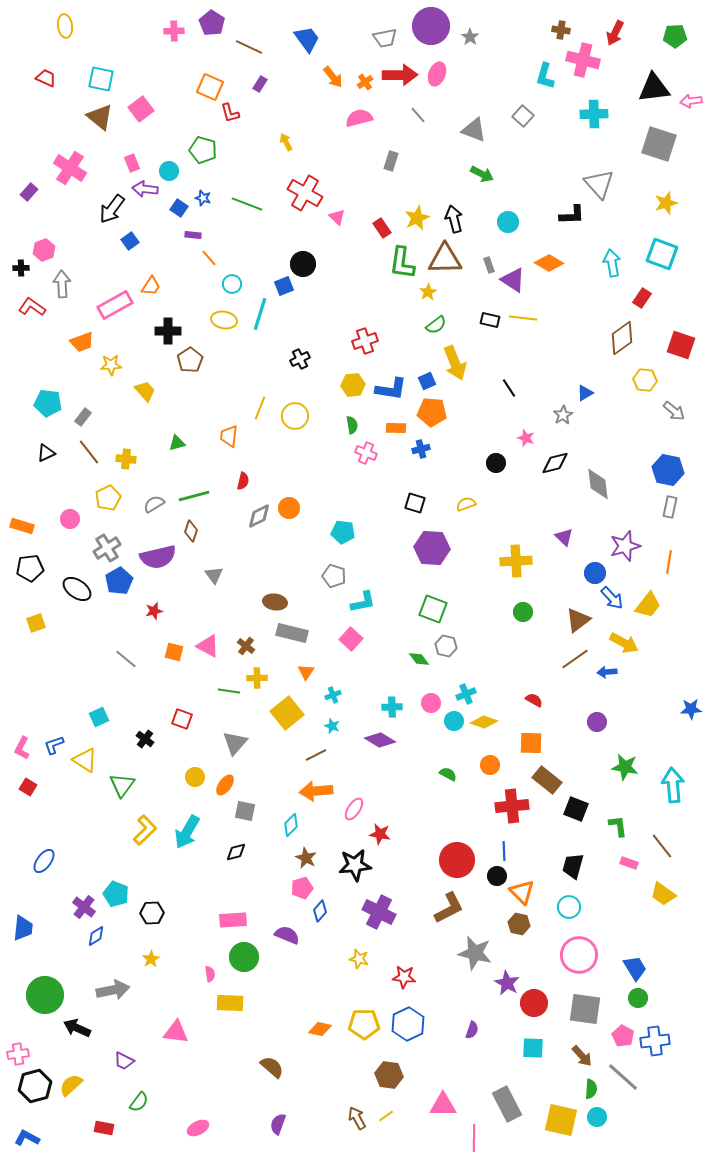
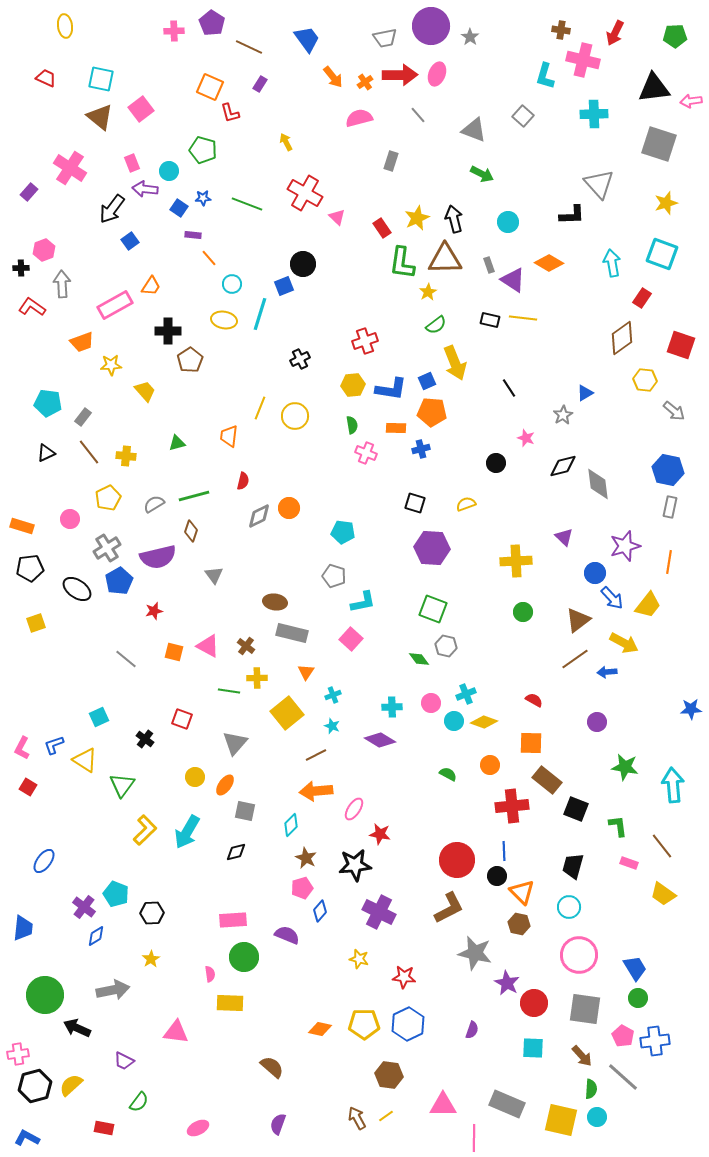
blue star at (203, 198): rotated 21 degrees counterclockwise
yellow cross at (126, 459): moved 3 px up
black diamond at (555, 463): moved 8 px right, 3 px down
gray rectangle at (507, 1104): rotated 40 degrees counterclockwise
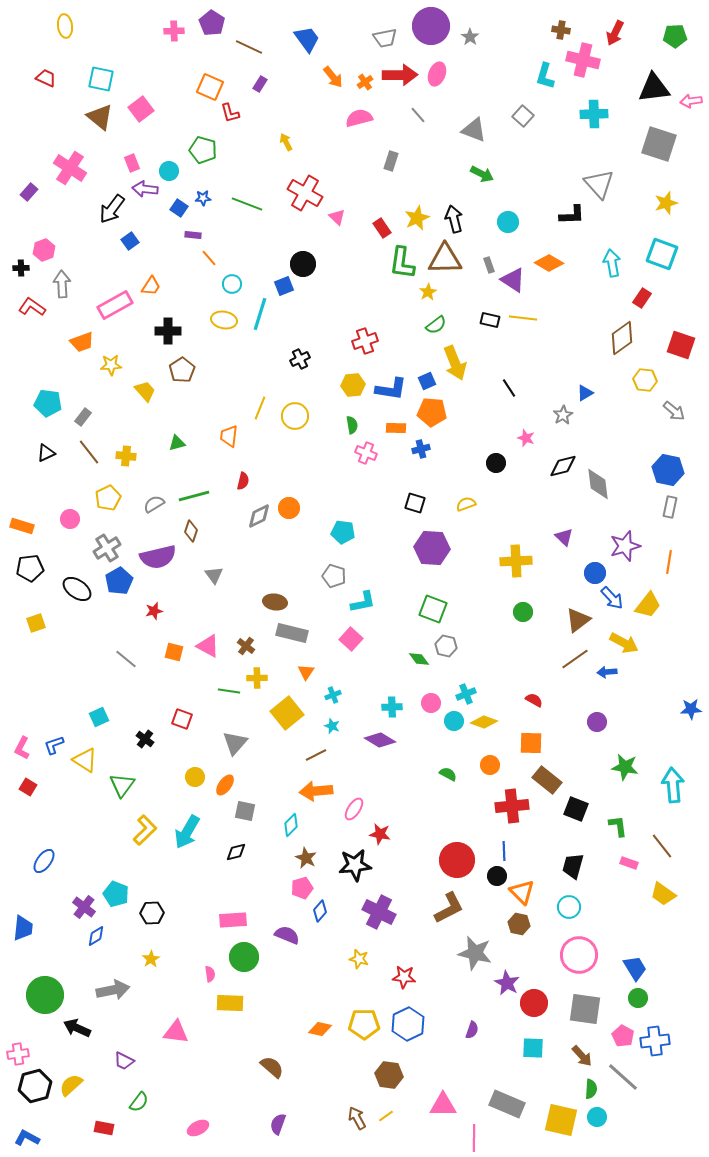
brown pentagon at (190, 360): moved 8 px left, 10 px down
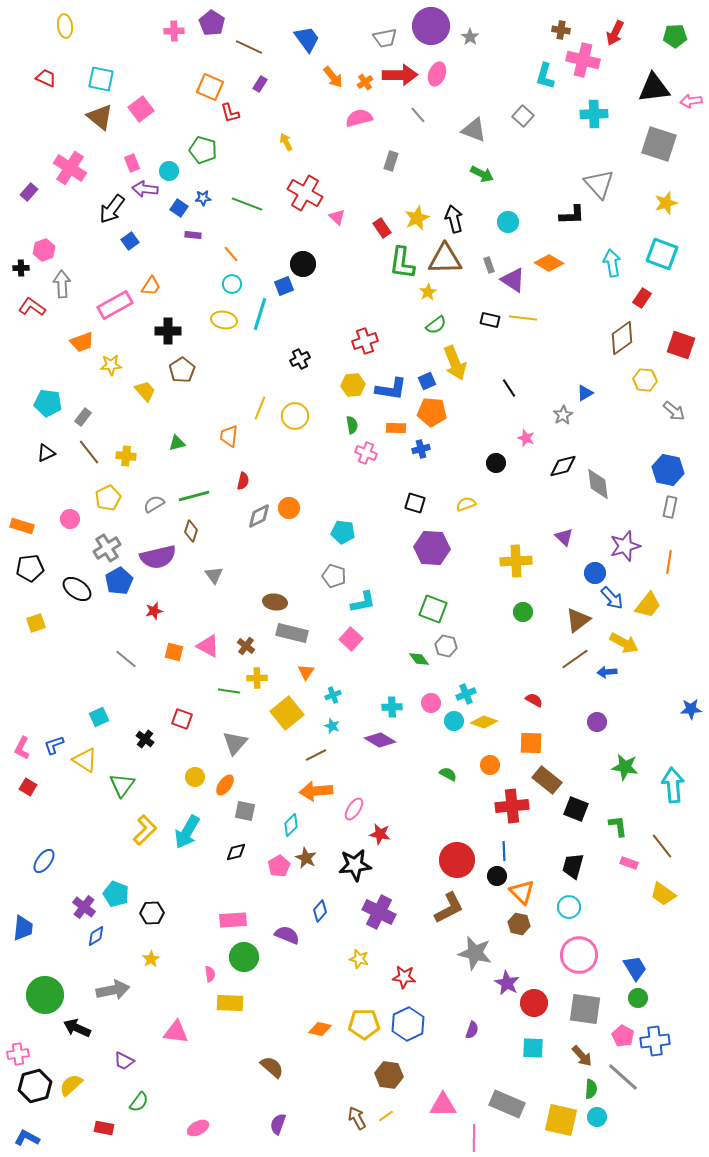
orange line at (209, 258): moved 22 px right, 4 px up
pink pentagon at (302, 888): moved 23 px left, 22 px up; rotated 15 degrees counterclockwise
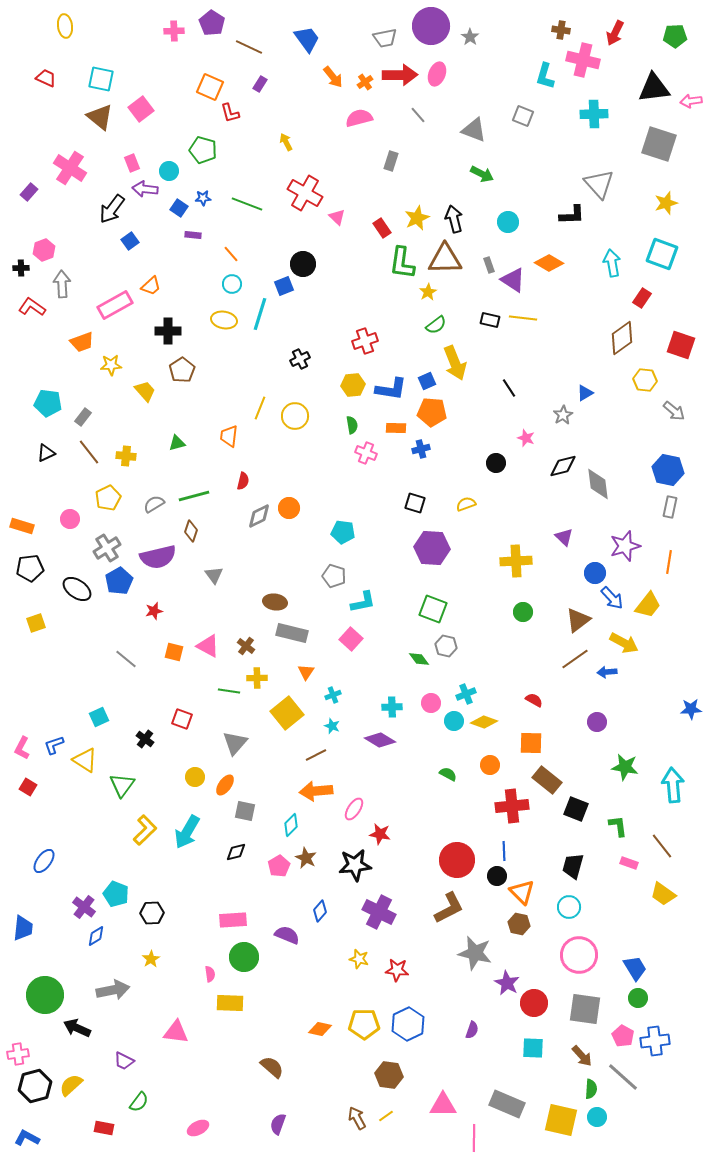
gray square at (523, 116): rotated 20 degrees counterclockwise
orange trapezoid at (151, 286): rotated 15 degrees clockwise
red star at (404, 977): moved 7 px left, 7 px up
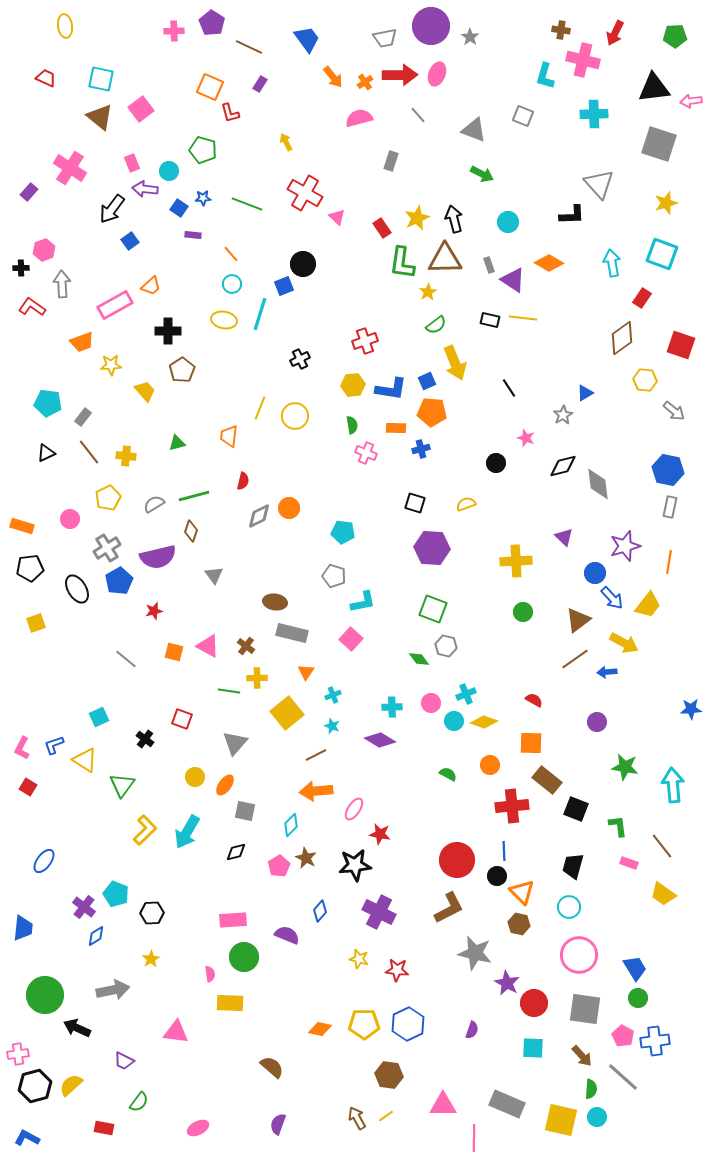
black ellipse at (77, 589): rotated 24 degrees clockwise
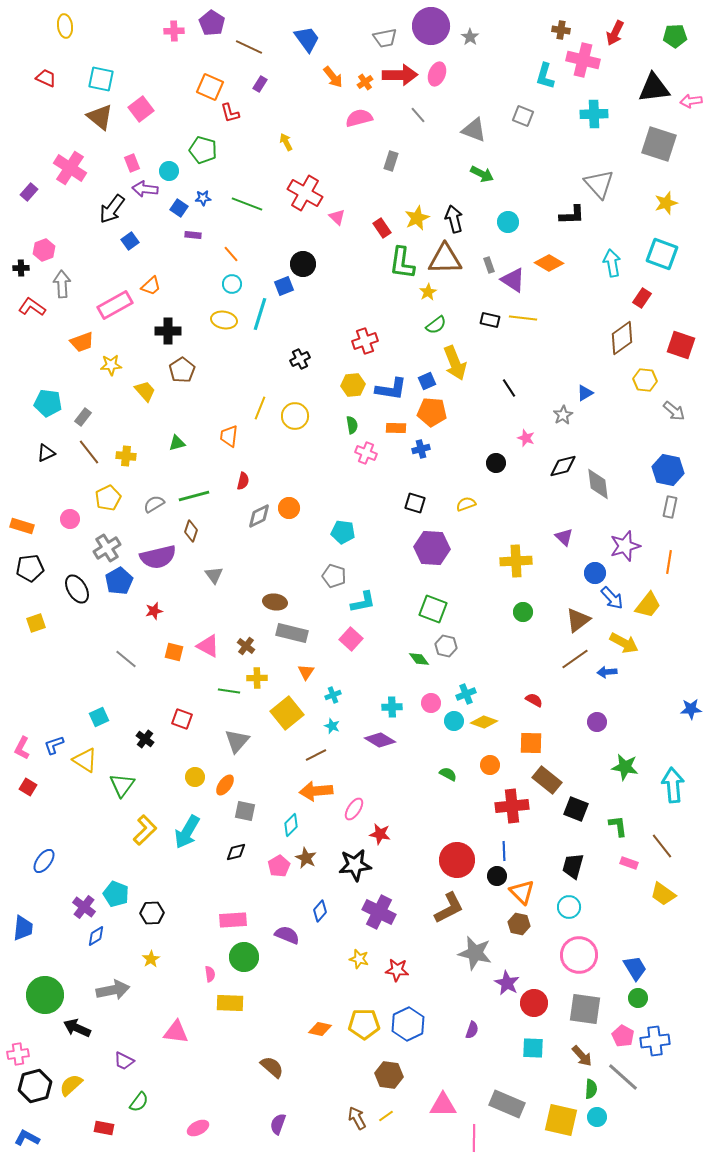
gray triangle at (235, 743): moved 2 px right, 2 px up
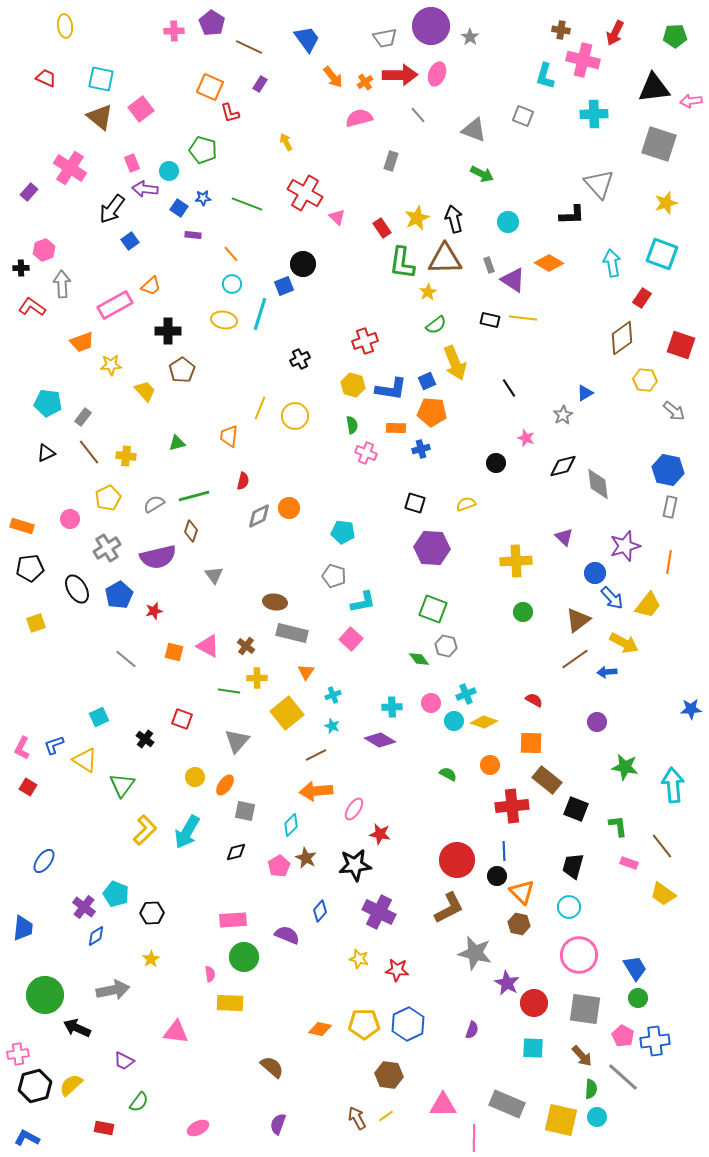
yellow hexagon at (353, 385): rotated 20 degrees clockwise
blue pentagon at (119, 581): moved 14 px down
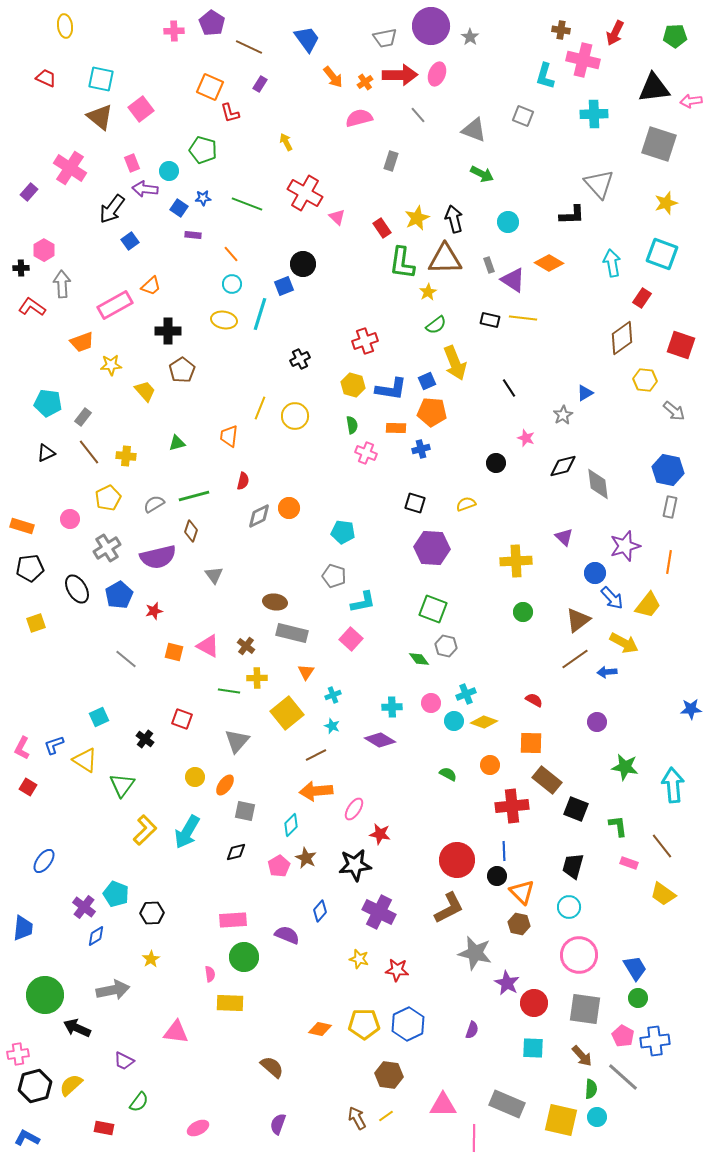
pink hexagon at (44, 250): rotated 10 degrees counterclockwise
